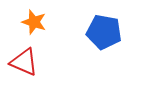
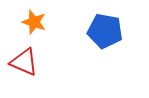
blue pentagon: moved 1 px right, 1 px up
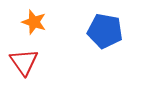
red triangle: rotated 32 degrees clockwise
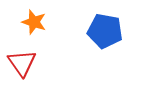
red triangle: moved 2 px left, 1 px down
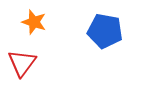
red triangle: rotated 12 degrees clockwise
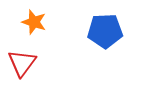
blue pentagon: rotated 12 degrees counterclockwise
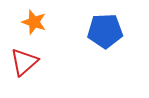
red triangle: moved 2 px right, 1 px up; rotated 12 degrees clockwise
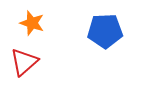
orange star: moved 2 px left, 1 px down
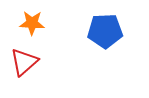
orange star: rotated 15 degrees counterclockwise
